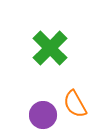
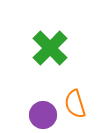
orange semicircle: rotated 12 degrees clockwise
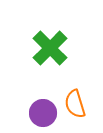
purple circle: moved 2 px up
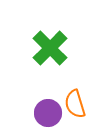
purple circle: moved 5 px right
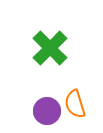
purple circle: moved 1 px left, 2 px up
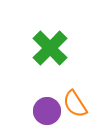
orange semicircle: rotated 16 degrees counterclockwise
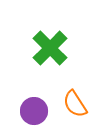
purple circle: moved 13 px left
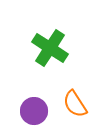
green cross: rotated 12 degrees counterclockwise
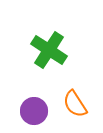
green cross: moved 1 px left, 2 px down
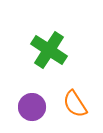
purple circle: moved 2 px left, 4 px up
